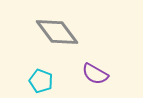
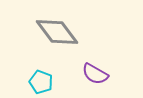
cyan pentagon: moved 1 px down
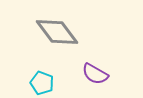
cyan pentagon: moved 1 px right, 1 px down
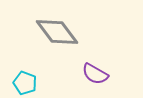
cyan pentagon: moved 17 px left
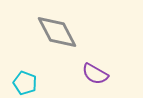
gray diamond: rotated 9 degrees clockwise
